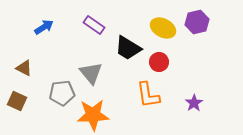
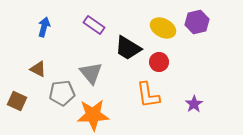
blue arrow: rotated 42 degrees counterclockwise
brown triangle: moved 14 px right, 1 px down
purple star: moved 1 px down
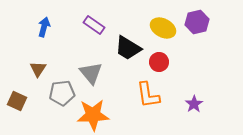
brown triangle: rotated 36 degrees clockwise
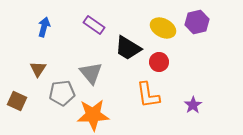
purple star: moved 1 px left, 1 px down
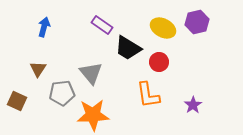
purple rectangle: moved 8 px right
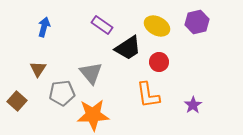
yellow ellipse: moved 6 px left, 2 px up
black trapezoid: rotated 64 degrees counterclockwise
brown square: rotated 18 degrees clockwise
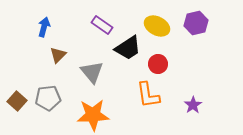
purple hexagon: moved 1 px left, 1 px down
red circle: moved 1 px left, 2 px down
brown triangle: moved 20 px right, 14 px up; rotated 12 degrees clockwise
gray triangle: moved 1 px right, 1 px up
gray pentagon: moved 14 px left, 5 px down
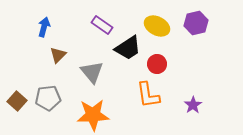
red circle: moved 1 px left
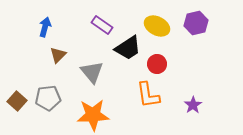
blue arrow: moved 1 px right
